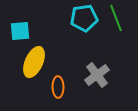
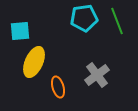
green line: moved 1 px right, 3 px down
orange ellipse: rotated 15 degrees counterclockwise
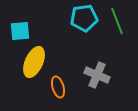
gray cross: rotated 30 degrees counterclockwise
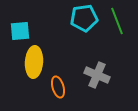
yellow ellipse: rotated 20 degrees counterclockwise
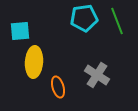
gray cross: rotated 10 degrees clockwise
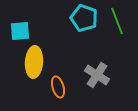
cyan pentagon: rotated 28 degrees clockwise
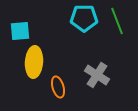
cyan pentagon: rotated 20 degrees counterclockwise
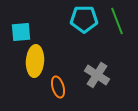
cyan pentagon: moved 1 px down
cyan square: moved 1 px right, 1 px down
yellow ellipse: moved 1 px right, 1 px up
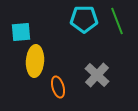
gray cross: rotated 10 degrees clockwise
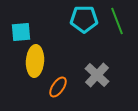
orange ellipse: rotated 50 degrees clockwise
